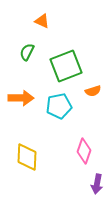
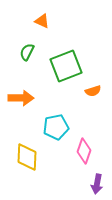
cyan pentagon: moved 3 px left, 21 px down
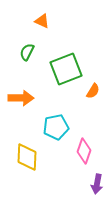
green square: moved 3 px down
orange semicircle: rotated 42 degrees counterclockwise
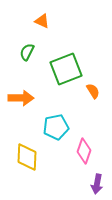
orange semicircle: rotated 63 degrees counterclockwise
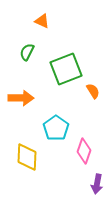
cyan pentagon: moved 1 px down; rotated 25 degrees counterclockwise
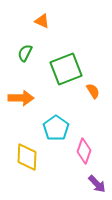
green semicircle: moved 2 px left, 1 px down
purple arrow: rotated 54 degrees counterclockwise
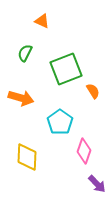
orange arrow: rotated 15 degrees clockwise
cyan pentagon: moved 4 px right, 6 px up
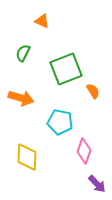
green semicircle: moved 2 px left
cyan pentagon: rotated 25 degrees counterclockwise
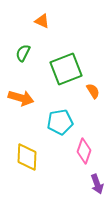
cyan pentagon: rotated 20 degrees counterclockwise
purple arrow: rotated 24 degrees clockwise
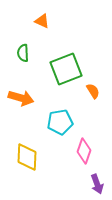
green semicircle: rotated 30 degrees counterclockwise
